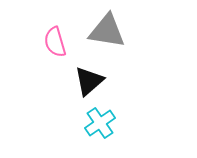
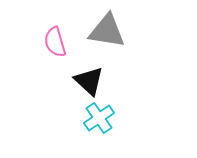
black triangle: rotated 36 degrees counterclockwise
cyan cross: moved 1 px left, 5 px up
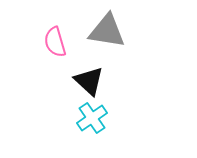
cyan cross: moved 7 px left
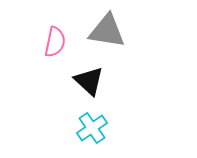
pink semicircle: rotated 152 degrees counterclockwise
cyan cross: moved 10 px down
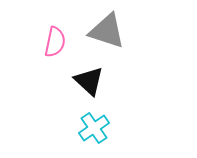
gray triangle: rotated 9 degrees clockwise
cyan cross: moved 2 px right
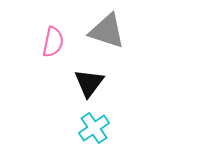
pink semicircle: moved 2 px left
black triangle: moved 2 px down; rotated 24 degrees clockwise
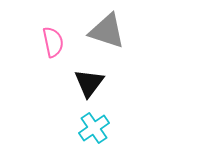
pink semicircle: rotated 24 degrees counterclockwise
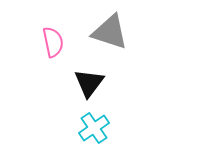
gray triangle: moved 3 px right, 1 px down
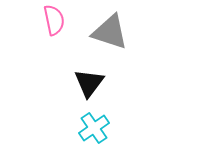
pink semicircle: moved 1 px right, 22 px up
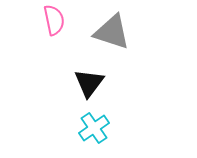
gray triangle: moved 2 px right
